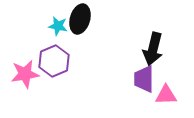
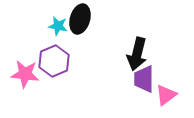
black arrow: moved 16 px left, 5 px down
pink star: rotated 16 degrees clockwise
pink triangle: rotated 35 degrees counterclockwise
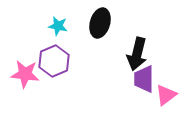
black ellipse: moved 20 px right, 4 px down
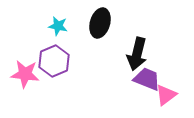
purple trapezoid: moved 3 px right; rotated 112 degrees clockwise
